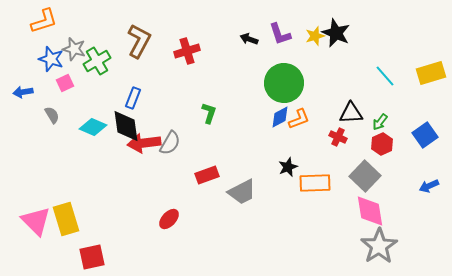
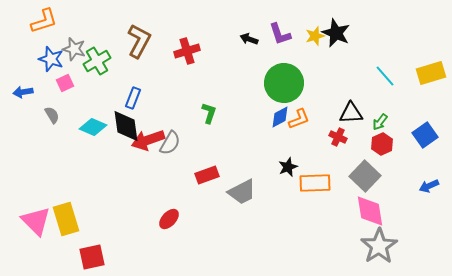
red arrow at (144, 143): moved 4 px right, 3 px up; rotated 12 degrees counterclockwise
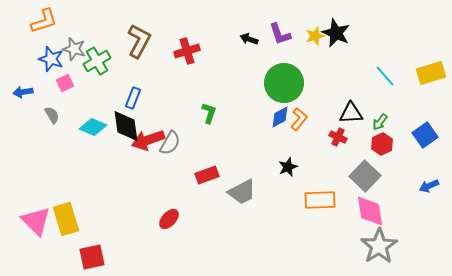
orange L-shape at (299, 119): rotated 30 degrees counterclockwise
orange rectangle at (315, 183): moved 5 px right, 17 px down
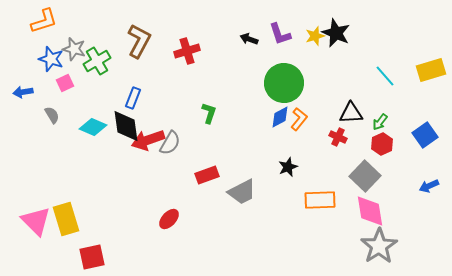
yellow rectangle at (431, 73): moved 3 px up
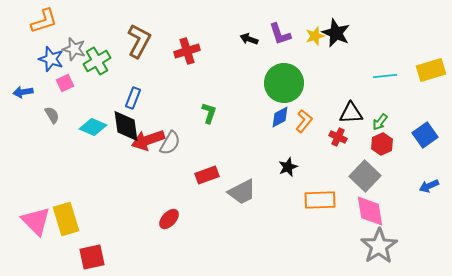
cyan line at (385, 76): rotated 55 degrees counterclockwise
orange L-shape at (299, 119): moved 5 px right, 2 px down
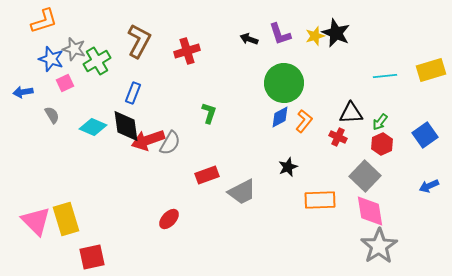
blue rectangle at (133, 98): moved 5 px up
